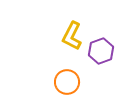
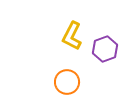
purple hexagon: moved 4 px right, 2 px up
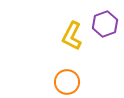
purple hexagon: moved 25 px up
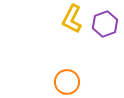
yellow L-shape: moved 17 px up
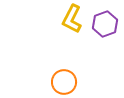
orange circle: moved 3 px left
